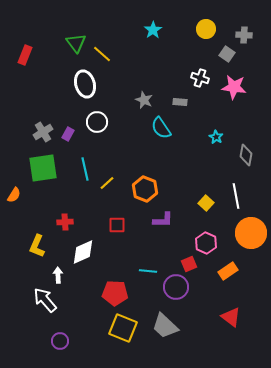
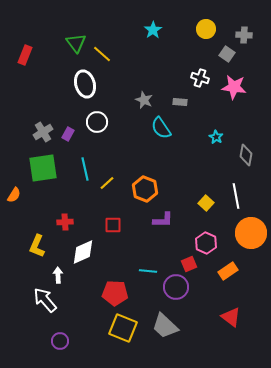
red square at (117, 225): moved 4 px left
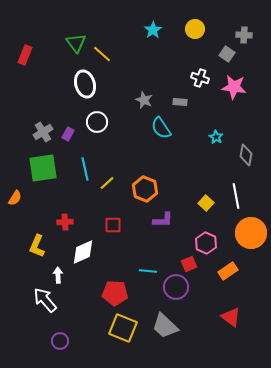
yellow circle at (206, 29): moved 11 px left
orange semicircle at (14, 195): moved 1 px right, 3 px down
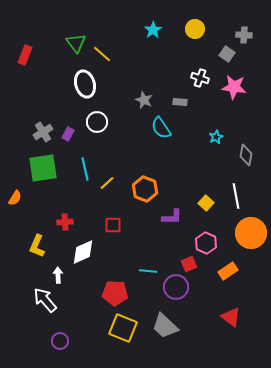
cyan star at (216, 137): rotated 16 degrees clockwise
purple L-shape at (163, 220): moved 9 px right, 3 px up
